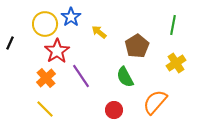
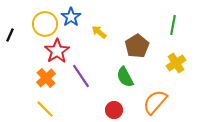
black line: moved 8 px up
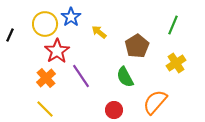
green line: rotated 12 degrees clockwise
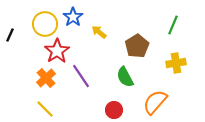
blue star: moved 2 px right
yellow cross: rotated 24 degrees clockwise
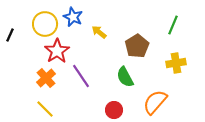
blue star: rotated 12 degrees counterclockwise
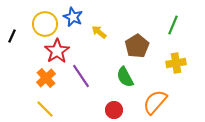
black line: moved 2 px right, 1 px down
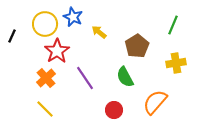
purple line: moved 4 px right, 2 px down
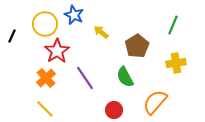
blue star: moved 1 px right, 2 px up
yellow arrow: moved 2 px right
